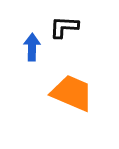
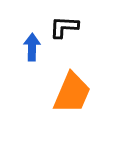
orange trapezoid: rotated 90 degrees clockwise
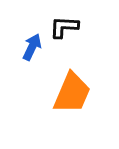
blue arrow: rotated 24 degrees clockwise
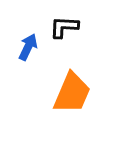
blue arrow: moved 4 px left
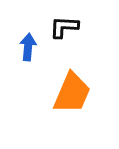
blue arrow: rotated 20 degrees counterclockwise
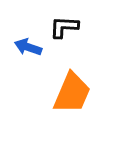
blue arrow: rotated 76 degrees counterclockwise
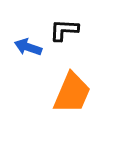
black L-shape: moved 3 px down
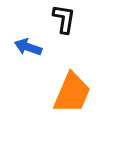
black L-shape: moved 11 px up; rotated 96 degrees clockwise
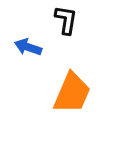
black L-shape: moved 2 px right, 1 px down
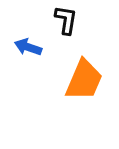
orange trapezoid: moved 12 px right, 13 px up
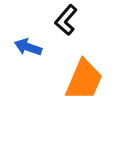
black L-shape: rotated 148 degrees counterclockwise
